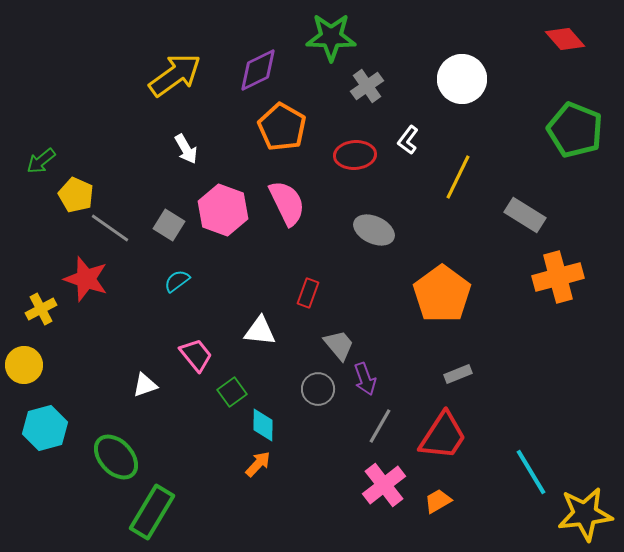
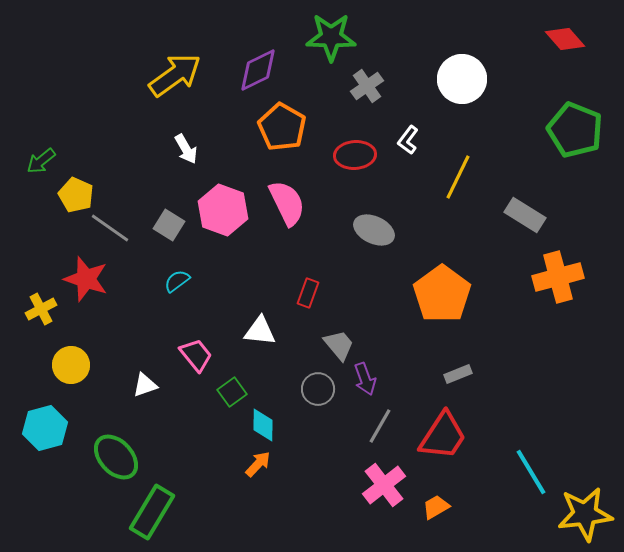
yellow circle at (24, 365): moved 47 px right
orange trapezoid at (438, 501): moved 2 px left, 6 px down
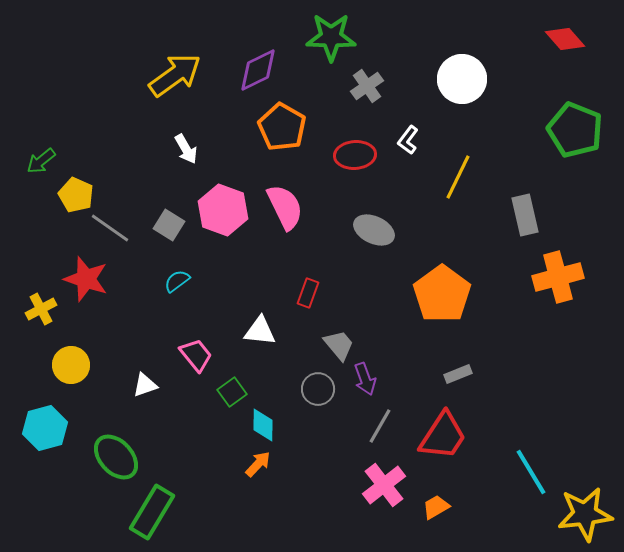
pink semicircle at (287, 203): moved 2 px left, 4 px down
gray rectangle at (525, 215): rotated 45 degrees clockwise
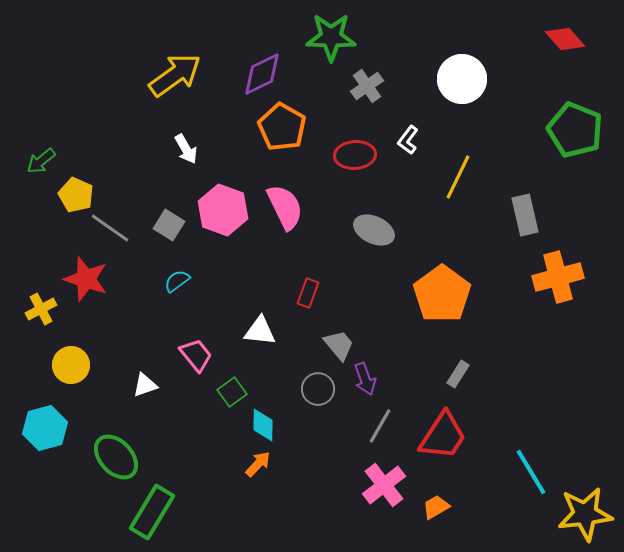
purple diamond at (258, 70): moved 4 px right, 4 px down
gray rectangle at (458, 374): rotated 36 degrees counterclockwise
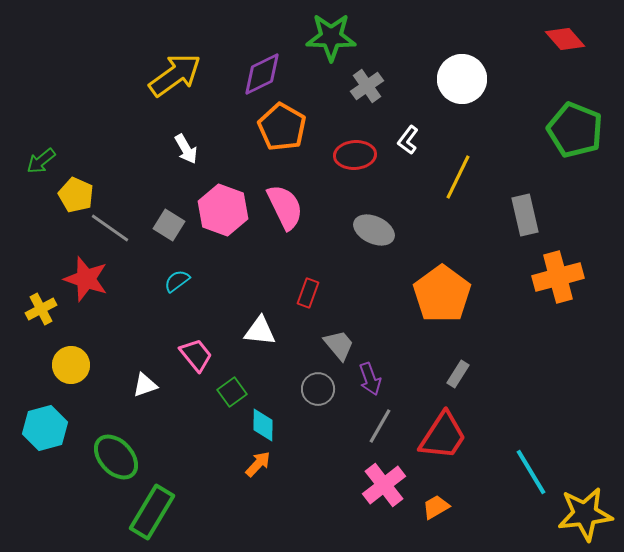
purple arrow at (365, 379): moved 5 px right
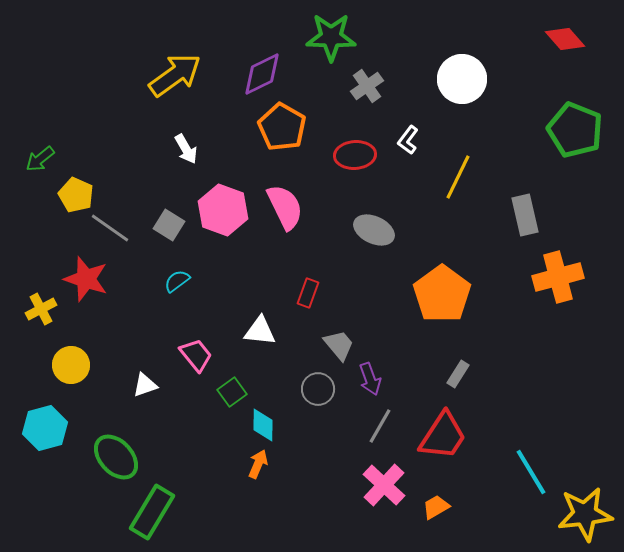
green arrow at (41, 161): moved 1 px left, 2 px up
orange arrow at (258, 464): rotated 20 degrees counterclockwise
pink cross at (384, 485): rotated 9 degrees counterclockwise
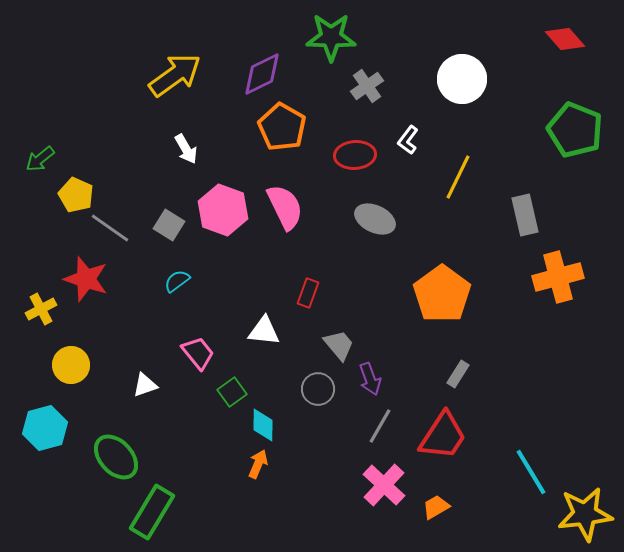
gray ellipse at (374, 230): moved 1 px right, 11 px up
white triangle at (260, 331): moved 4 px right
pink trapezoid at (196, 355): moved 2 px right, 2 px up
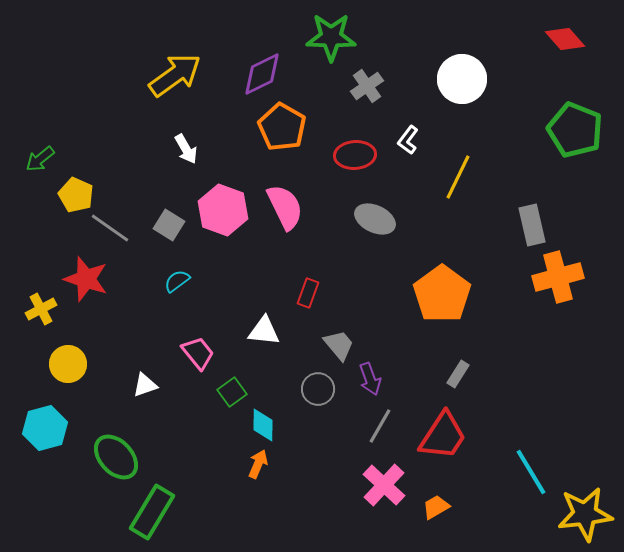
gray rectangle at (525, 215): moved 7 px right, 10 px down
yellow circle at (71, 365): moved 3 px left, 1 px up
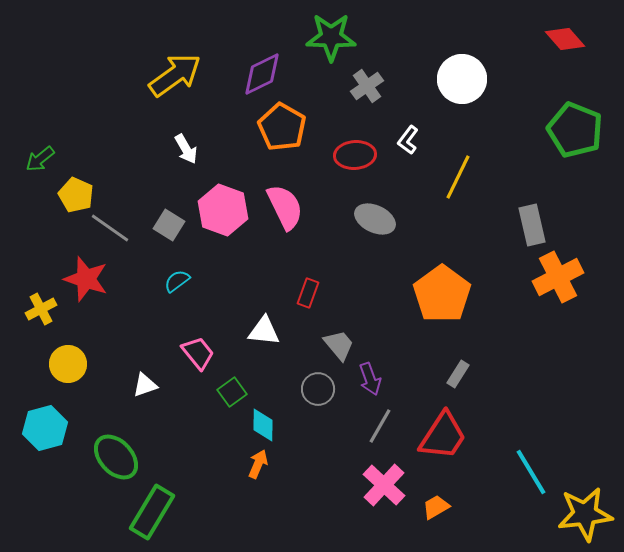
orange cross at (558, 277): rotated 12 degrees counterclockwise
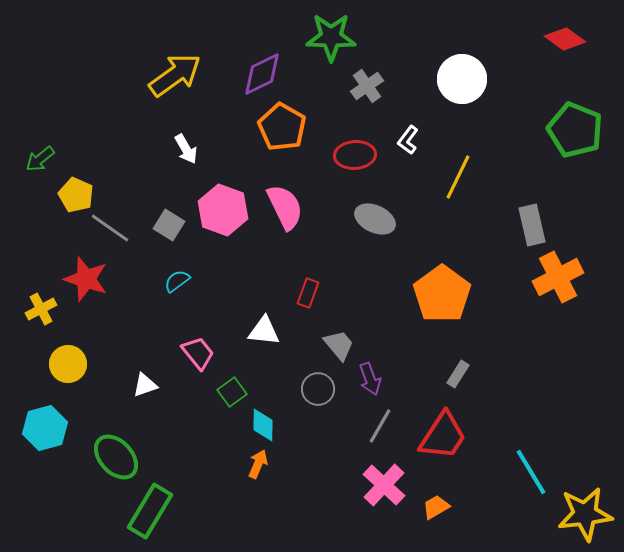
red diamond at (565, 39): rotated 12 degrees counterclockwise
green rectangle at (152, 512): moved 2 px left, 1 px up
